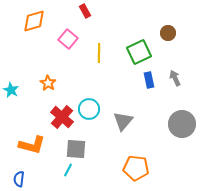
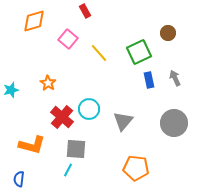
yellow line: rotated 42 degrees counterclockwise
cyan star: rotated 28 degrees clockwise
gray circle: moved 8 px left, 1 px up
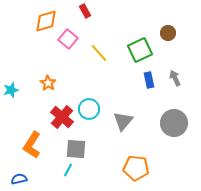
orange diamond: moved 12 px right
green square: moved 1 px right, 2 px up
orange L-shape: rotated 108 degrees clockwise
blue semicircle: rotated 70 degrees clockwise
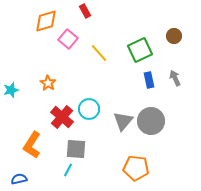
brown circle: moved 6 px right, 3 px down
gray circle: moved 23 px left, 2 px up
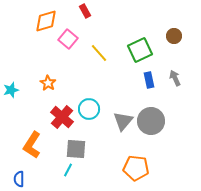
blue semicircle: rotated 77 degrees counterclockwise
